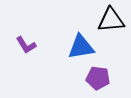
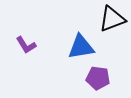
black triangle: moved 1 px right, 1 px up; rotated 16 degrees counterclockwise
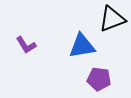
blue triangle: moved 1 px right, 1 px up
purple pentagon: moved 1 px right, 1 px down
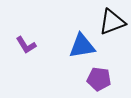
black triangle: moved 3 px down
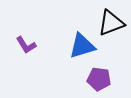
black triangle: moved 1 px left, 1 px down
blue triangle: rotated 8 degrees counterclockwise
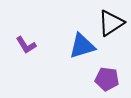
black triangle: rotated 12 degrees counterclockwise
purple pentagon: moved 8 px right
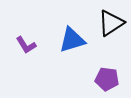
blue triangle: moved 10 px left, 6 px up
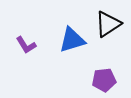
black triangle: moved 3 px left, 1 px down
purple pentagon: moved 3 px left, 1 px down; rotated 15 degrees counterclockwise
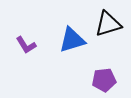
black triangle: rotated 16 degrees clockwise
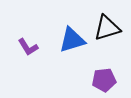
black triangle: moved 1 px left, 4 px down
purple L-shape: moved 2 px right, 2 px down
